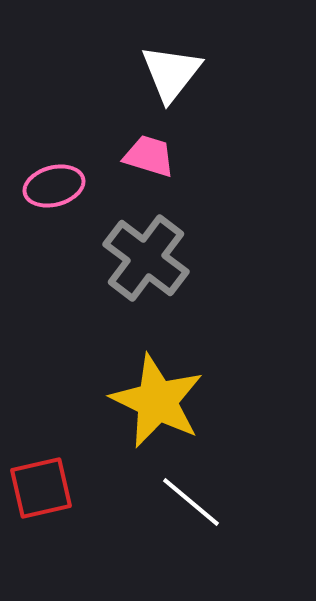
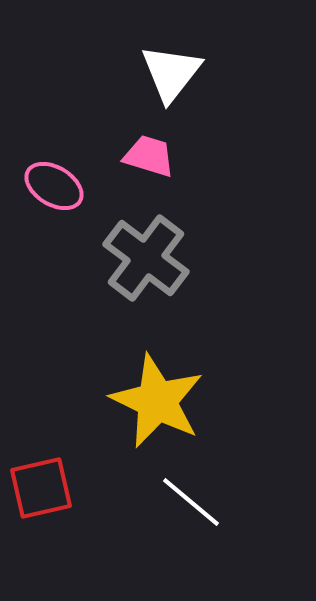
pink ellipse: rotated 46 degrees clockwise
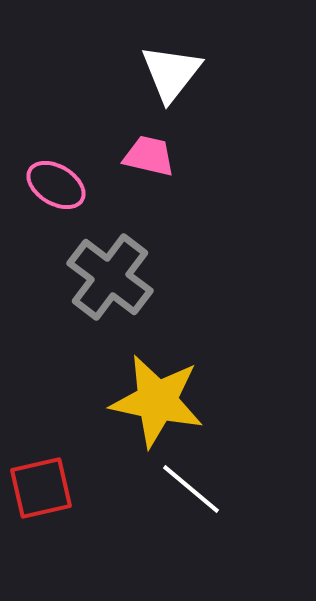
pink trapezoid: rotated 4 degrees counterclockwise
pink ellipse: moved 2 px right, 1 px up
gray cross: moved 36 px left, 19 px down
yellow star: rotated 14 degrees counterclockwise
white line: moved 13 px up
